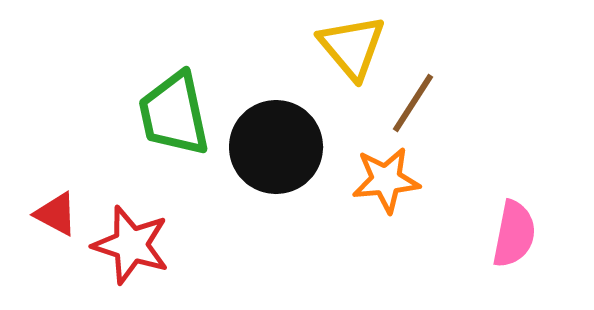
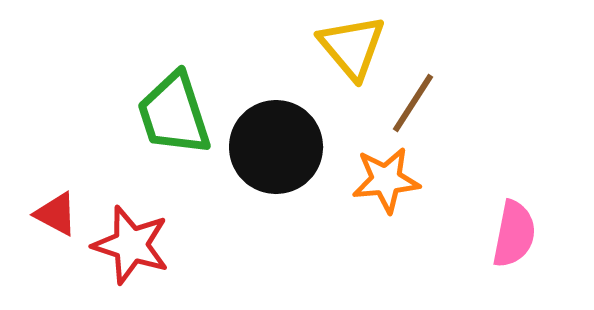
green trapezoid: rotated 6 degrees counterclockwise
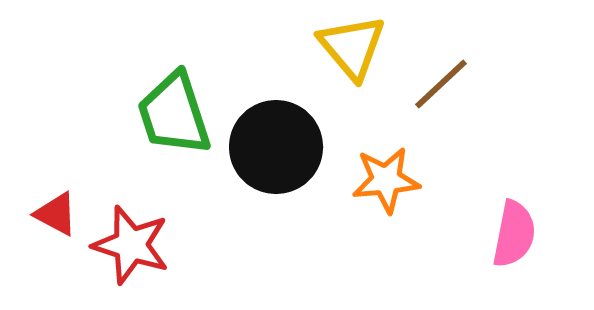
brown line: moved 28 px right, 19 px up; rotated 14 degrees clockwise
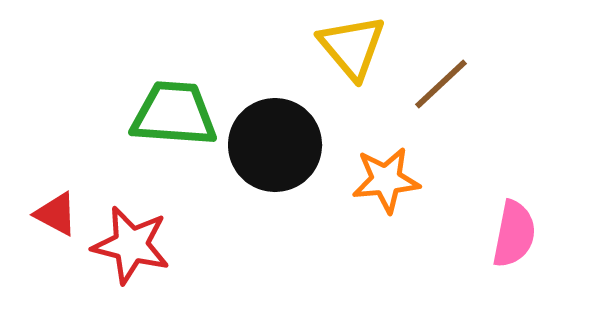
green trapezoid: rotated 112 degrees clockwise
black circle: moved 1 px left, 2 px up
red star: rotated 4 degrees counterclockwise
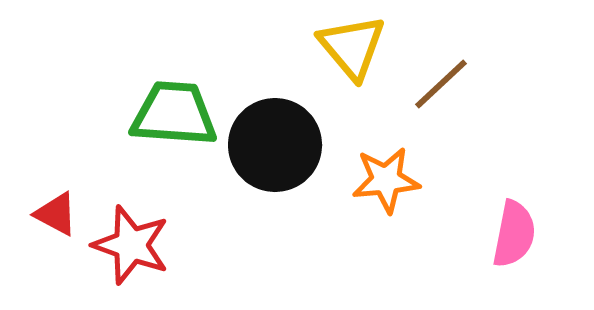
red star: rotated 6 degrees clockwise
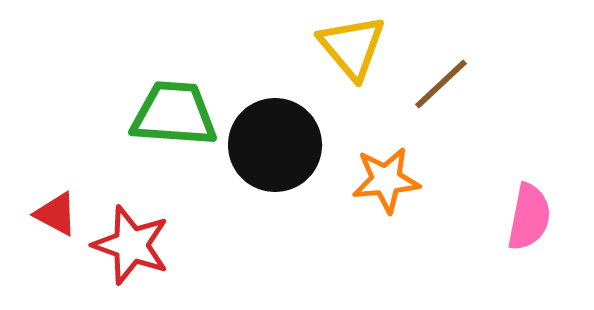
pink semicircle: moved 15 px right, 17 px up
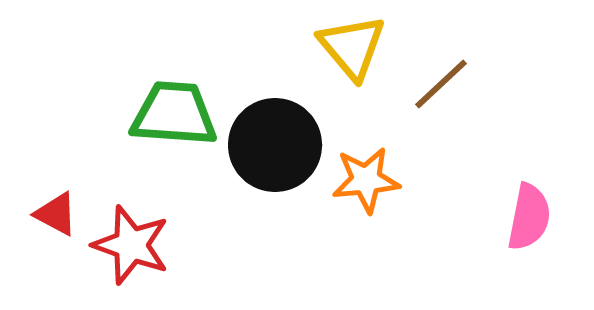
orange star: moved 20 px left
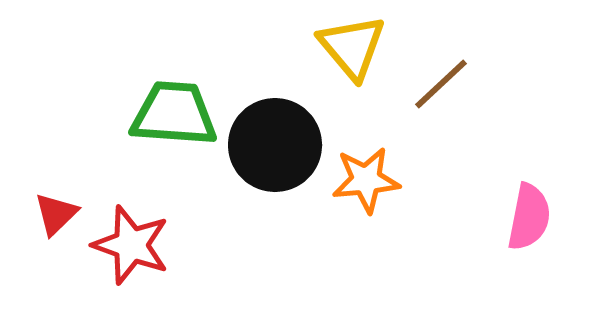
red triangle: rotated 48 degrees clockwise
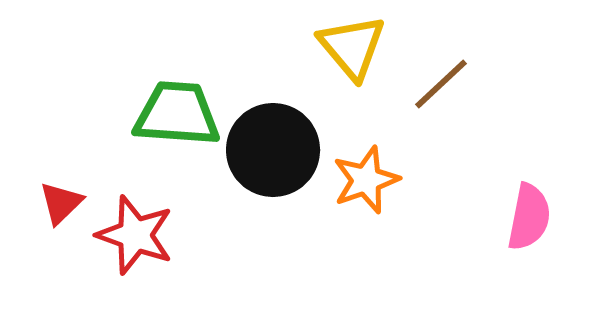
green trapezoid: moved 3 px right
black circle: moved 2 px left, 5 px down
orange star: rotated 14 degrees counterclockwise
red triangle: moved 5 px right, 11 px up
red star: moved 4 px right, 10 px up
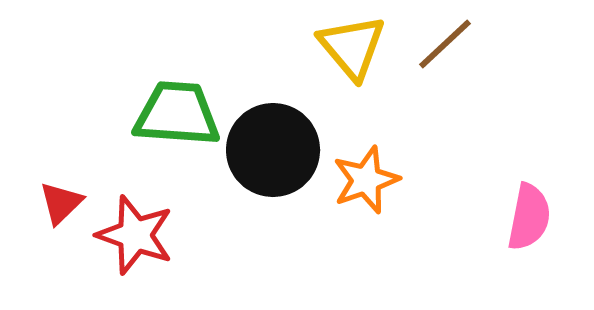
brown line: moved 4 px right, 40 px up
